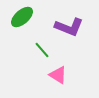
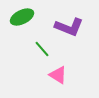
green ellipse: rotated 15 degrees clockwise
green line: moved 1 px up
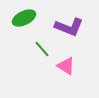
green ellipse: moved 2 px right, 1 px down
pink triangle: moved 8 px right, 9 px up
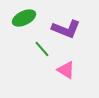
purple L-shape: moved 3 px left, 2 px down
pink triangle: moved 4 px down
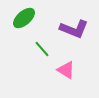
green ellipse: rotated 15 degrees counterclockwise
purple L-shape: moved 8 px right
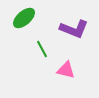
green line: rotated 12 degrees clockwise
pink triangle: rotated 18 degrees counterclockwise
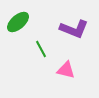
green ellipse: moved 6 px left, 4 px down
green line: moved 1 px left
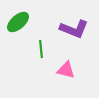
green line: rotated 24 degrees clockwise
